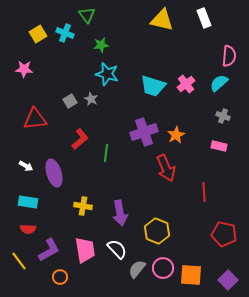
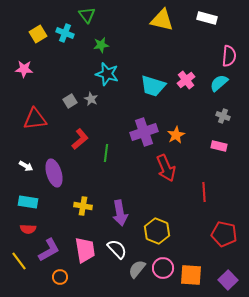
white rectangle: moved 3 px right; rotated 54 degrees counterclockwise
pink cross: moved 4 px up
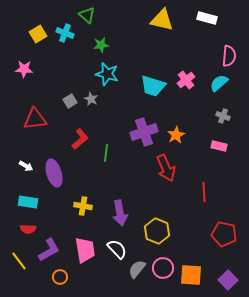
green triangle: rotated 12 degrees counterclockwise
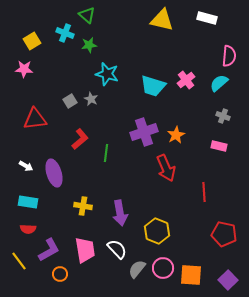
yellow square: moved 6 px left, 7 px down
green star: moved 12 px left
orange circle: moved 3 px up
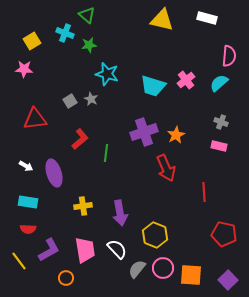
gray cross: moved 2 px left, 6 px down
yellow cross: rotated 18 degrees counterclockwise
yellow hexagon: moved 2 px left, 4 px down
orange circle: moved 6 px right, 4 px down
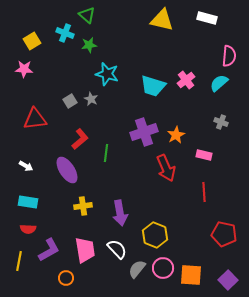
pink rectangle: moved 15 px left, 9 px down
purple ellipse: moved 13 px right, 3 px up; rotated 16 degrees counterclockwise
yellow line: rotated 48 degrees clockwise
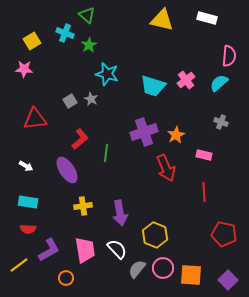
green star: rotated 21 degrees counterclockwise
yellow line: moved 4 px down; rotated 42 degrees clockwise
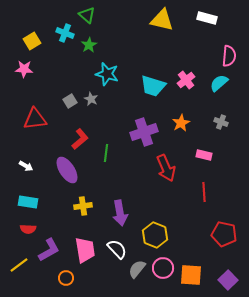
orange star: moved 5 px right, 12 px up
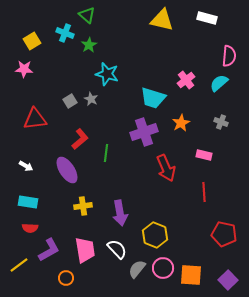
cyan trapezoid: moved 12 px down
red semicircle: moved 2 px right, 1 px up
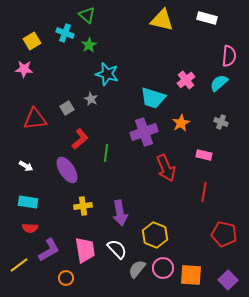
gray square: moved 3 px left, 7 px down
red line: rotated 12 degrees clockwise
